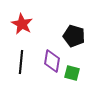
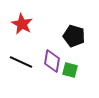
black line: rotated 70 degrees counterclockwise
green square: moved 2 px left, 3 px up
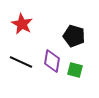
green square: moved 5 px right
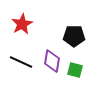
red star: rotated 15 degrees clockwise
black pentagon: rotated 15 degrees counterclockwise
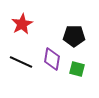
purple diamond: moved 2 px up
green square: moved 2 px right, 1 px up
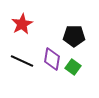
black line: moved 1 px right, 1 px up
green square: moved 4 px left, 2 px up; rotated 21 degrees clockwise
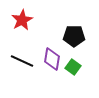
red star: moved 4 px up
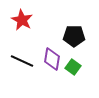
red star: rotated 15 degrees counterclockwise
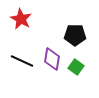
red star: moved 1 px left, 1 px up
black pentagon: moved 1 px right, 1 px up
green square: moved 3 px right
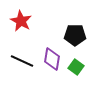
red star: moved 2 px down
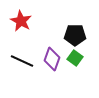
purple diamond: rotated 10 degrees clockwise
green square: moved 1 px left, 9 px up
